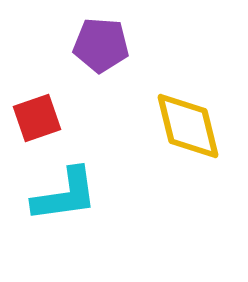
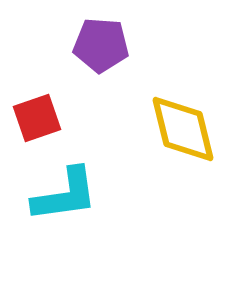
yellow diamond: moved 5 px left, 3 px down
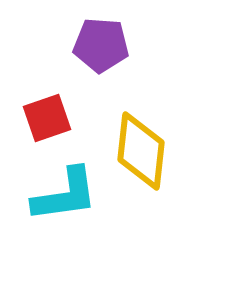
red square: moved 10 px right
yellow diamond: moved 42 px left, 22 px down; rotated 20 degrees clockwise
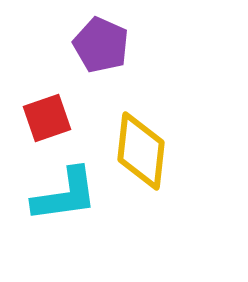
purple pentagon: rotated 20 degrees clockwise
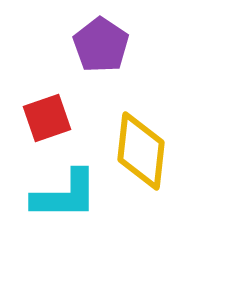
purple pentagon: rotated 10 degrees clockwise
cyan L-shape: rotated 8 degrees clockwise
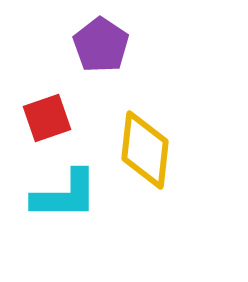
yellow diamond: moved 4 px right, 1 px up
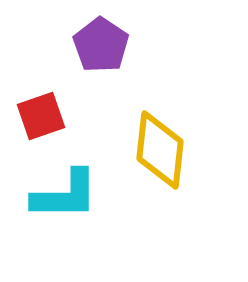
red square: moved 6 px left, 2 px up
yellow diamond: moved 15 px right
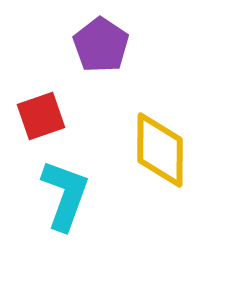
yellow diamond: rotated 6 degrees counterclockwise
cyan L-shape: rotated 70 degrees counterclockwise
